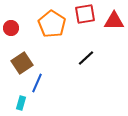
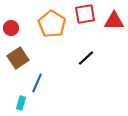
brown square: moved 4 px left, 5 px up
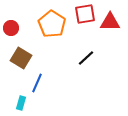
red triangle: moved 4 px left, 1 px down
brown square: moved 3 px right; rotated 25 degrees counterclockwise
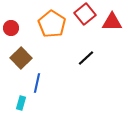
red square: rotated 30 degrees counterclockwise
red triangle: moved 2 px right
brown square: rotated 15 degrees clockwise
blue line: rotated 12 degrees counterclockwise
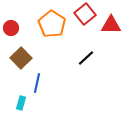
red triangle: moved 1 px left, 3 px down
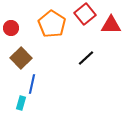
blue line: moved 5 px left, 1 px down
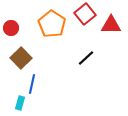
cyan rectangle: moved 1 px left
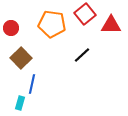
orange pentagon: rotated 24 degrees counterclockwise
black line: moved 4 px left, 3 px up
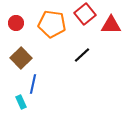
red circle: moved 5 px right, 5 px up
blue line: moved 1 px right
cyan rectangle: moved 1 px right, 1 px up; rotated 40 degrees counterclockwise
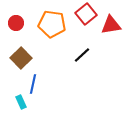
red square: moved 1 px right
red triangle: rotated 10 degrees counterclockwise
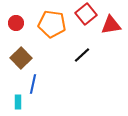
cyan rectangle: moved 3 px left; rotated 24 degrees clockwise
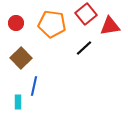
red triangle: moved 1 px left, 1 px down
black line: moved 2 px right, 7 px up
blue line: moved 1 px right, 2 px down
